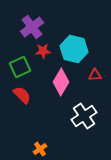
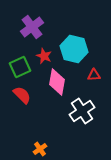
red star: moved 1 px right, 5 px down; rotated 28 degrees clockwise
red triangle: moved 1 px left
pink diamond: moved 4 px left; rotated 20 degrees counterclockwise
white cross: moved 2 px left, 5 px up
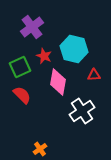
pink diamond: moved 1 px right
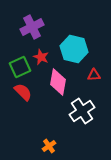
purple cross: rotated 10 degrees clockwise
red star: moved 3 px left, 1 px down
red semicircle: moved 1 px right, 3 px up
orange cross: moved 9 px right, 3 px up
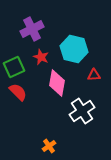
purple cross: moved 2 px down
green square: moved 6 px left
pink diamond: moved 1 px left, 1 px down
red semicircle: moved 5 px left
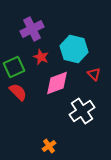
red triangle: moved 1 px up; rotated 48 degrees clockwise
pink diamond: rotated 60 degrees clockwise
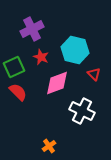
cyan hexagon: moved 1 px right, 1 px down
white cross: rotated 30 degrees counterclockwise
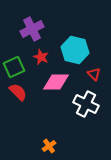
pink diamond: moved 1 px left, 1 px up; rotated 20 degrees clockwise
white cross: moved 4 px right, 7 px up
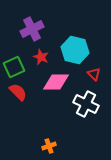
orange cross: rotated 16 degrees clockwise
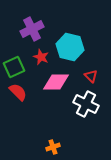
cyan hexagon: moved 5 px left, 3 px up
red triangle: moved 3 px left, 2 px down
orange cross: moved 4 px right, 1 px down
